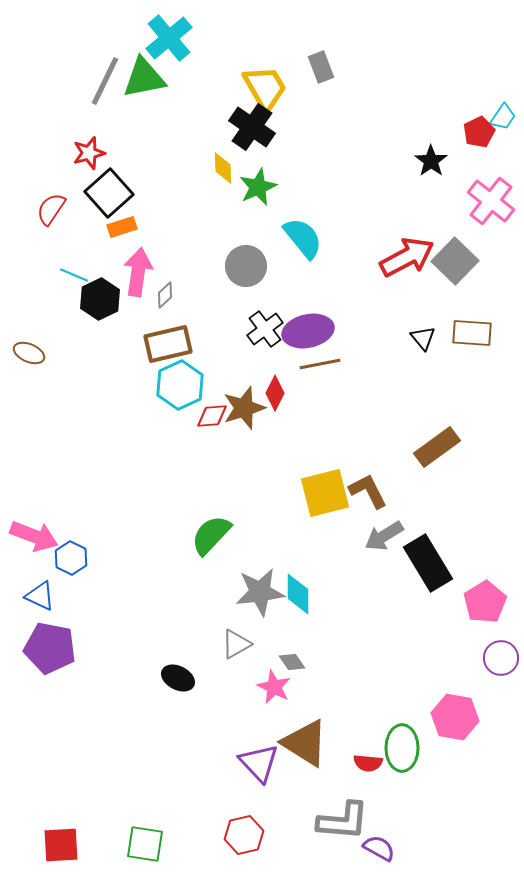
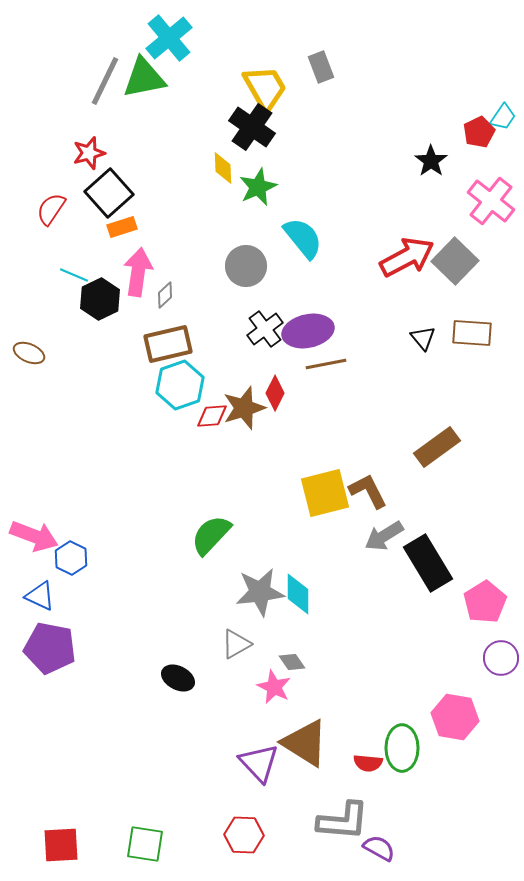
brown line at (320, 364): moved 6 px right
cyan hexagon at (180, 385): rotated 6 degrees clockwise
red hexagon at (244, 835): rotated 15 degrees clockwise
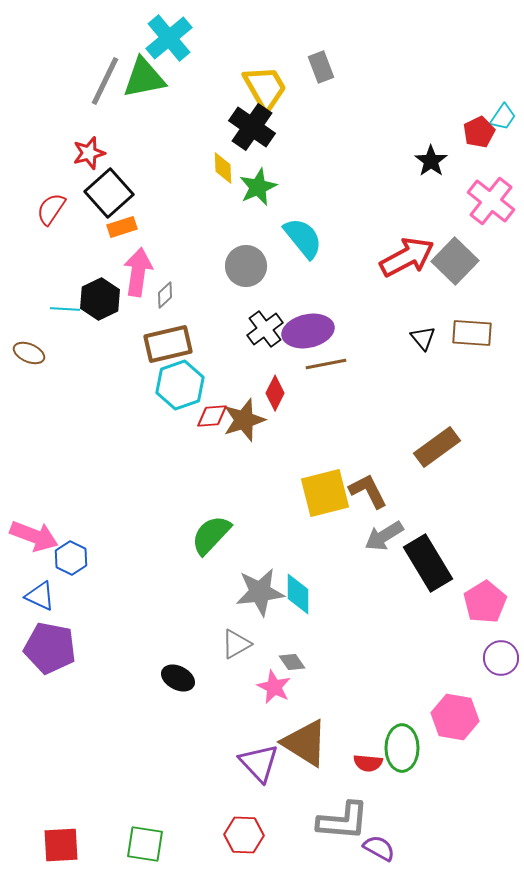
cyan line at (74, 275): moved 9 px left, 34 px down; rotated 20 degrees counterclockwise
brown star at (244, 408): moved 12 px down
